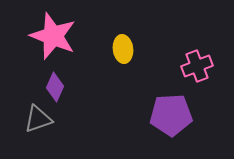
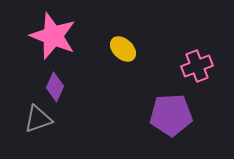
yellow ellipse: rotated 40 degrees counterclockwise
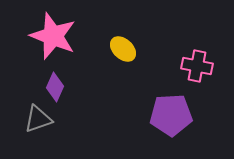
pink cross: rotated 32 degrees clockwise
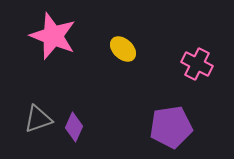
pink cross: moved 2 px up; rotated 16 degrees clockwise
purple diamond: moved 19 px right, 40 px down
purple pentagon: moved 12 px down; rotated 6 degrees counterclockwise
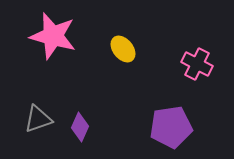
pink star: rotated 6 degrees counterclockwise
yellow ellipse: rotated 8 degrees clockwise
purple diamond: moved 6 px right
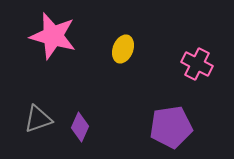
yellow ellipse: rotated 60 degrees clockwise
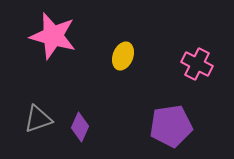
yellow ellipse: moved 7 px down
purple pentagon: moved 1 px up
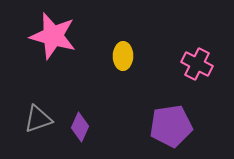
yellow ellipse: rotated 20 degrees counterclockwise
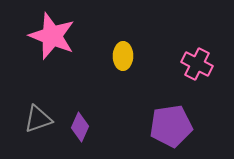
pink star: moved 1 px left; rotated 6 degrees clockwise
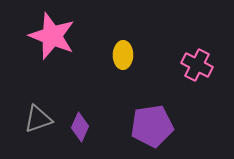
yellow ellipse: moved 1 px up
pink cross: moved 1 px down
purple pentagon: moved 19 px left
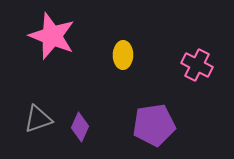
purple pentagon: moved 2 px right, 1 px up
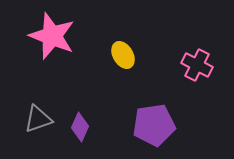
yellow ellipse: rotated 32 degrees counterclockwise
